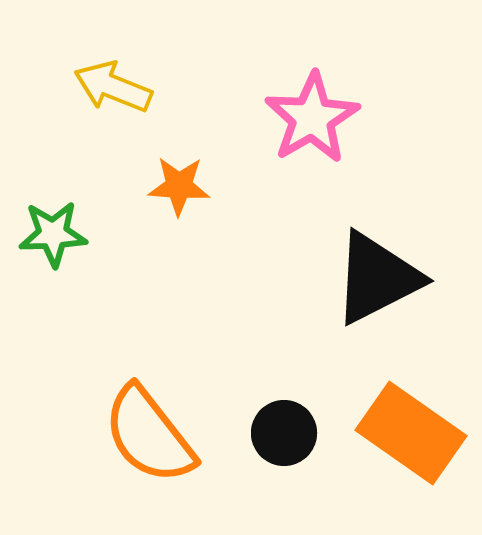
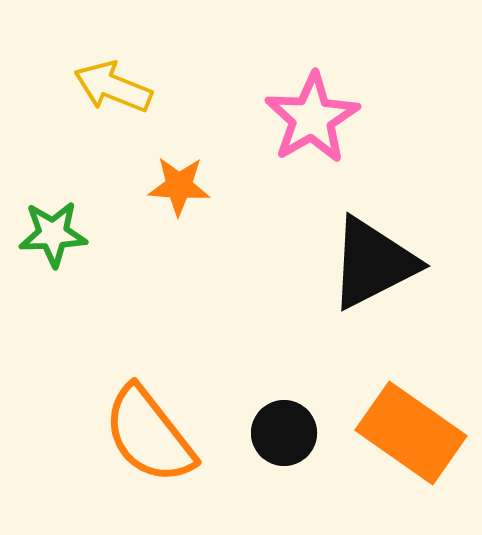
black triangle: moved 4 px left, 15 px up
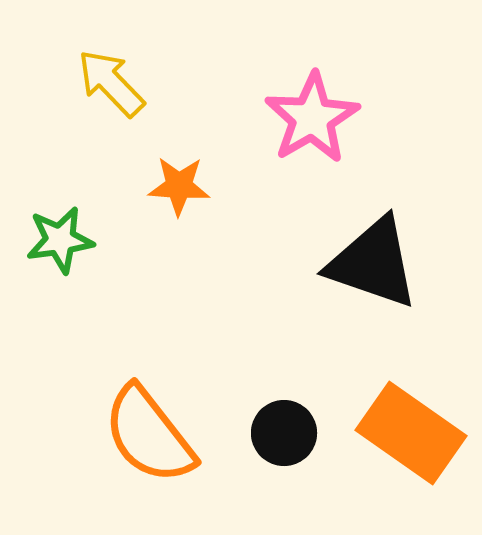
yellow arrow: moved 2 px left, 4 px up; rotated 24 degrees clockwise
green star: moved 7 px right, 6 px down; rotated 6 degrees counterclockwise
black triangle: rotated 46 degrees clockwise
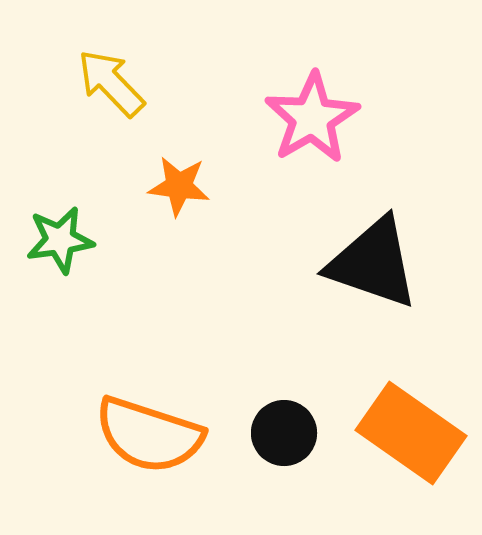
orange star: rotated 4 degrees clockwise
orange semicircle: rotated 34 degrees counterclockwise
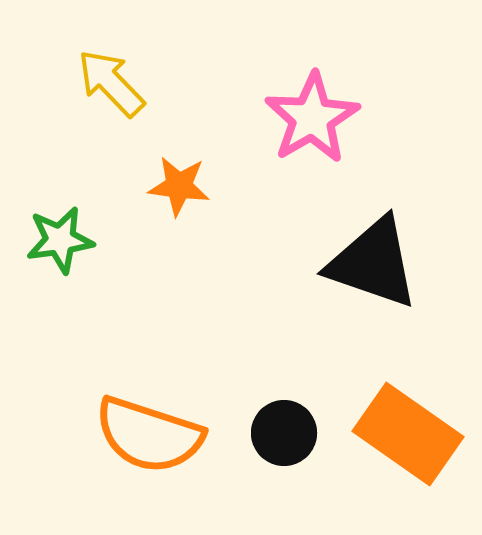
orange rectangle: moved 3 px left, 1 px down
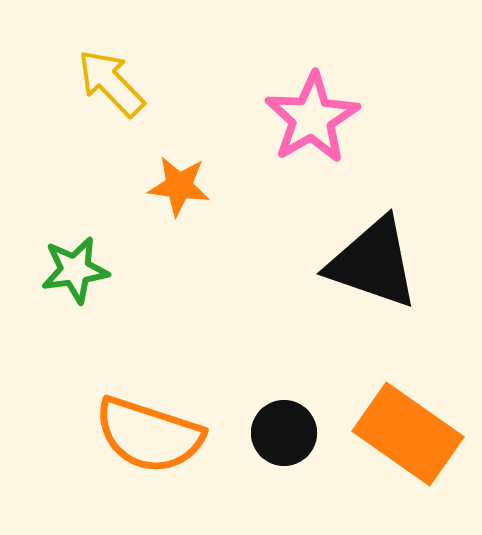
green star: moved 15 px right, 30 px down
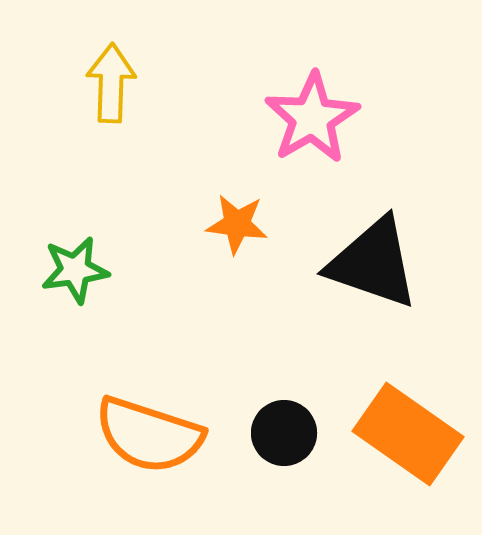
yellow arrow: rotated 46 degrees clockwise
orange star: moved 58 px right, 38 px down
